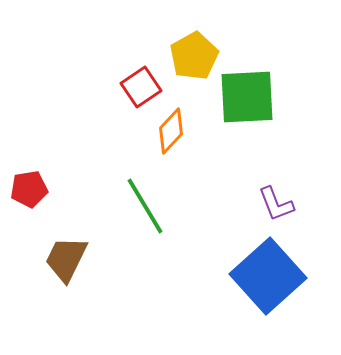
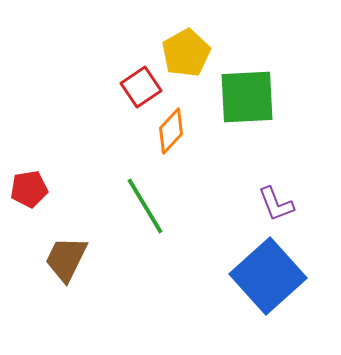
yellow pentagon: moved 8 px left, 3 px up
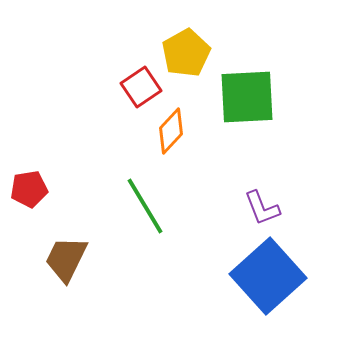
purple L-shape: moved 14 px left, 4 px down
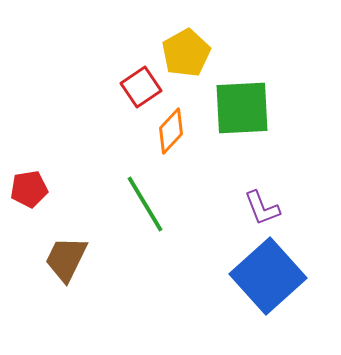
green square: moved 5 px left, 11 px down
green line: moved 2 px up
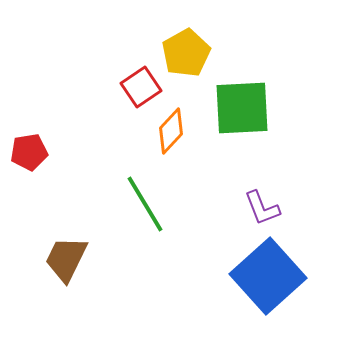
red pentagon: moved 37 px up
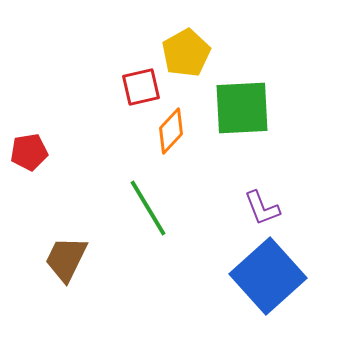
red square: rotated 21 degrees clockwise
green line: moved 3 px right, 4 px down
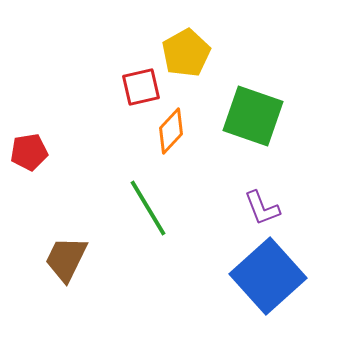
green square: moved 11 px right, 8 px down; rotated 22 degrees clockwise
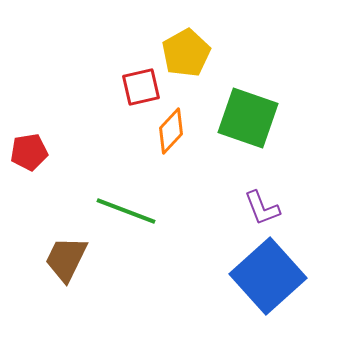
green square: moved 5 px left, 2 px down
green line: moved 22 px left, 3 px down; rotated 38 degrees counterclockwise
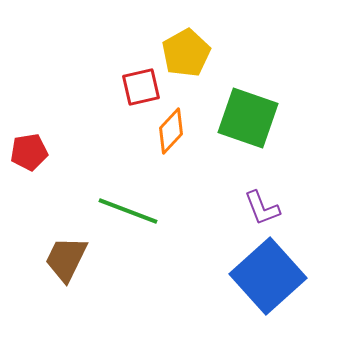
green line: moved 2 px right
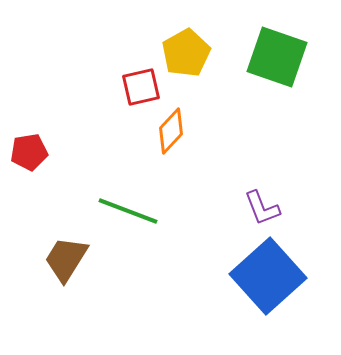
green square: moved 29 px right, 61 px up
brown trapezoid: rotated 6 degrees clockwise
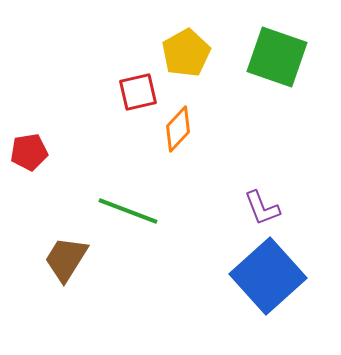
red square: moved 3 px left, 5 px down
orange diamond: moved 7 px right, 2 px up
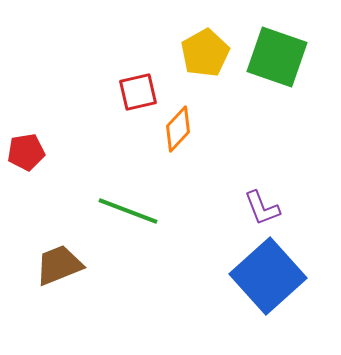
yellow pentagon: moved 19 px right
red pentagon: moved 3 px left
brown trapezoid: moved 7 px left, 6 px down; rotated 36 degrees clockwise
